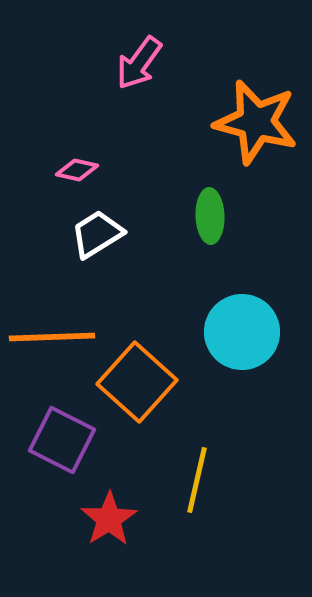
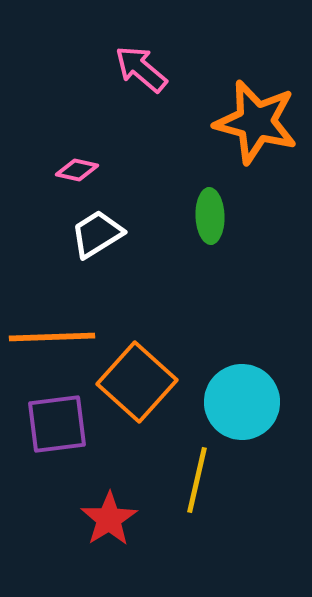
pink arrow: moved 2 px right, 6 px down; rotated 94 degrees clockwise
cyan circle: moved 70 px down
purple square: moved 5 px left, 16 px up; rotated 34 degrees counterclockwise
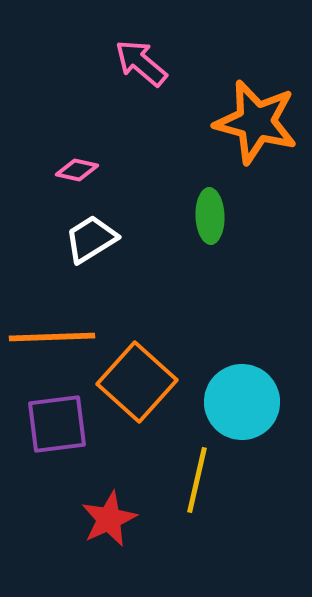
pink arrow: moved 6 px up
white trapezoid: moved 6 px left, 5 px down
red star: rotated 8 degrees clockwise
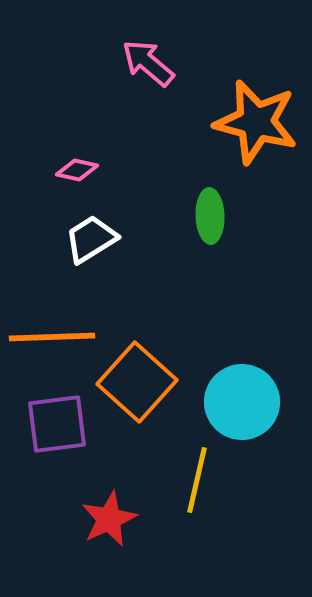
pink arrow: moved 7 px right
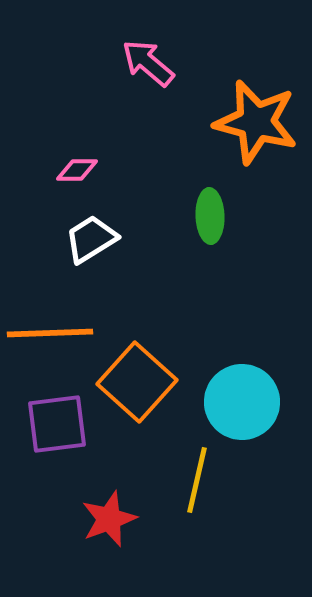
pink diamond: rotated 12 degrees counterclockwise
orange line: moved 2 px left, 4 px up
red star: rotated 4 degrees clockwise
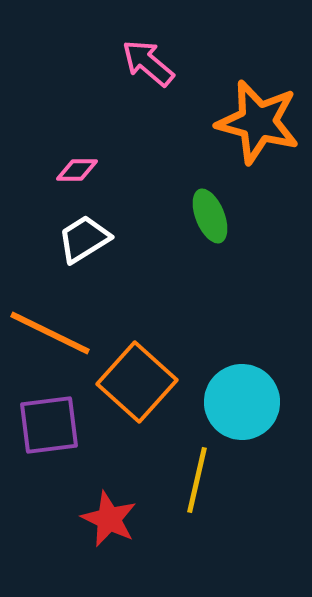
orange star: moved 2 px right
green ellipse: rotated 20 degrees counterclockwise
white trapezoid: moved 7 px left
orange line: rotated 28 degrees clockwise
purple square: moved 8 px left, 1 px down
red star: rotated 26 degrees counterclockwise
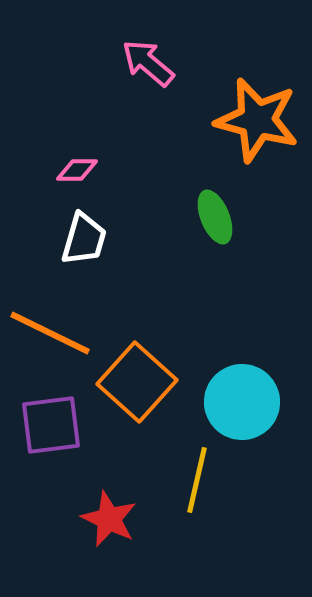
orange star: moved 1 px left, 2 px up
green ellipse: moved 5 px right, 1 px down
white trapezoid: rotated 138 degrees clockwise
purple square: moved 2 px right
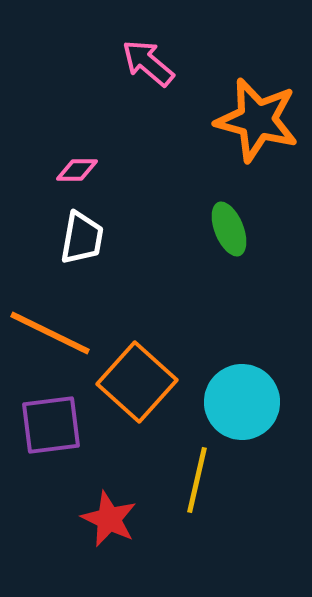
green ellipse: moved 14 px right, 12 px down
white trapezoid: moved 2 px left, 1 px up; rotated 6 degrees counterclockwise
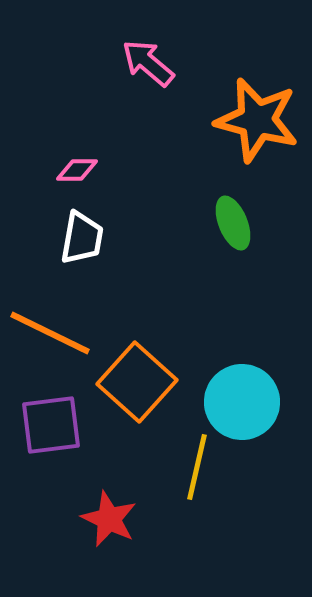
green ellipse: moved 4 px right, 6 px up
yellow line: moved 13 px up
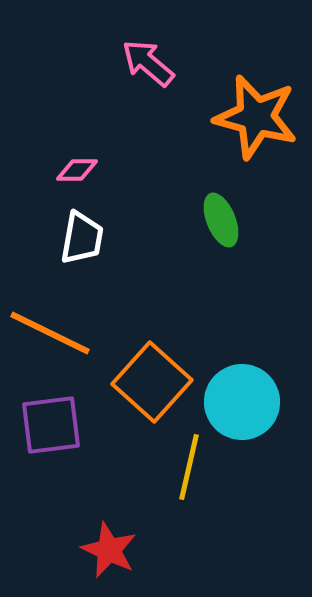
orange star: moved 1 px left, 3 px up
green ellipse: moved 12 px left, 3 px up
orange square: moved 15 px right
yellow line: moved 8 px left
red star: moved 31 px down
